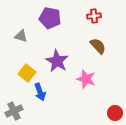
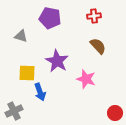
yellow square: rotated 36 degrees counterclockwise
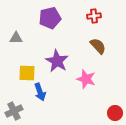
purple pentagon: rotated 25 degrees counterclockwise
gray triangle: moved 5 px left, 2 px down; rotated 16 degrees counterclockwise
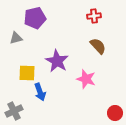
purple pentagon: moved 15 px left
gray triangle: rotated 16 degrees counterclockwise
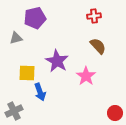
pink star: moved 3 px up; rotated 18 degrees clockwise
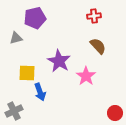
purple star: moved 2 px right
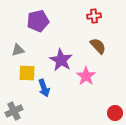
purple pentagon: moved 3 px right, 3 px down
gray triangle: moved 2 px right, 12 px down
purple star: moved 2 px right, 1 px up
blue arrow: moved 4 px right, 4 px up
